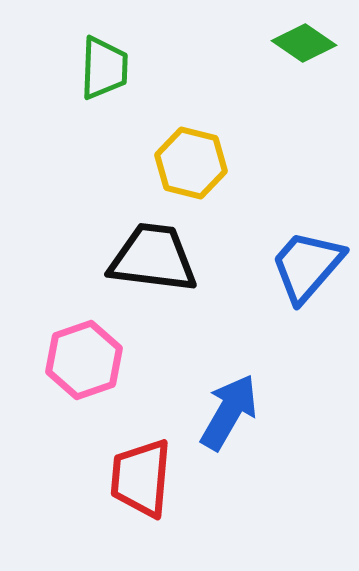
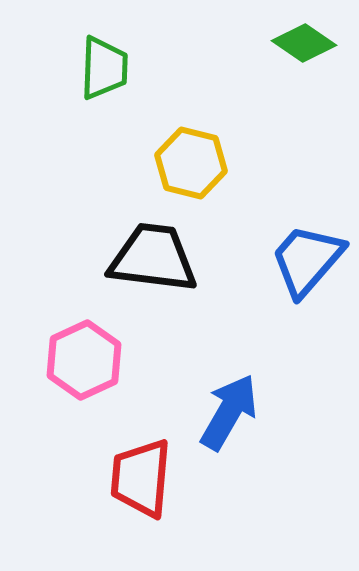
blue trapezoid: moved 6 px up
pink hexagon: rotated 6 degrees counterclockwise
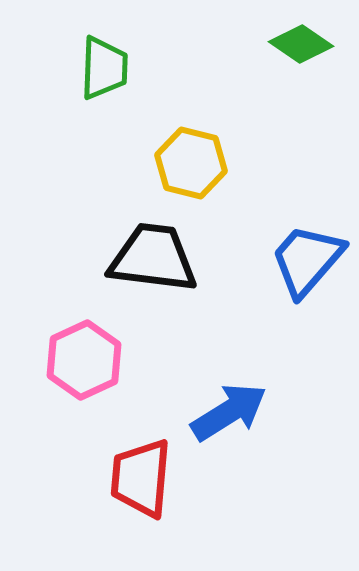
green diamond: moved 3 px left, 1 px down
blue arrow: rotated 28 degrees clockwise
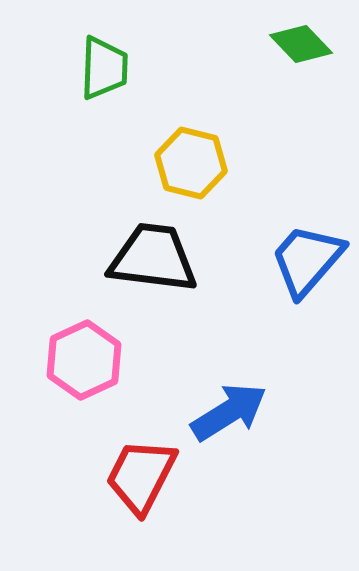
green diamond: rotated 12 degrees clockwise
red trapezoid: moved 2 px up; rotated 22 degrees clockwise
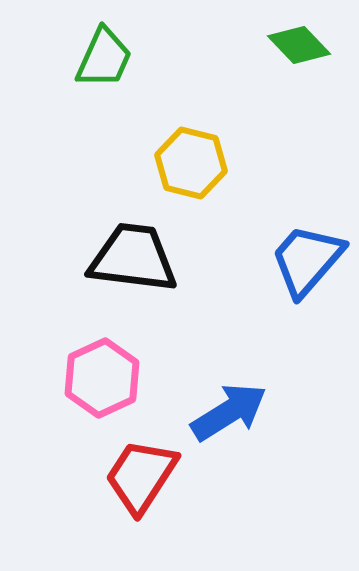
green diamond: moved 2 px left, 1 px down
green trapezoid: moved 10 px up; rotated 22 degrees clockwise
black trapezoid: moved 20 px left
pink hexagon: moved 18 px right, 18 px down
red trapezoid: rotated 6 degrees clockwise
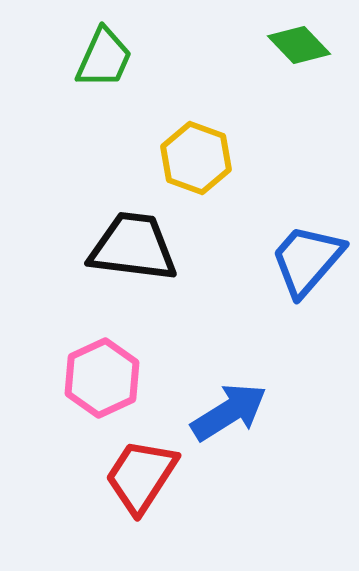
yellow hexagon: moved 5 px right, 5 px up; rotated 6 degrees clockwise
black trapezoid: moved 11 px up
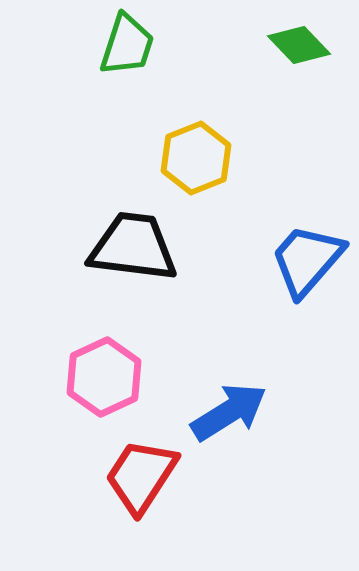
green trapezoid: moved 23 px right, 13 px up; rotated 6 degrees counterclockwise
yellow hexagon: rotated 18 degrees clockwise
pink hexagon: moved 2 px right, 1 px up
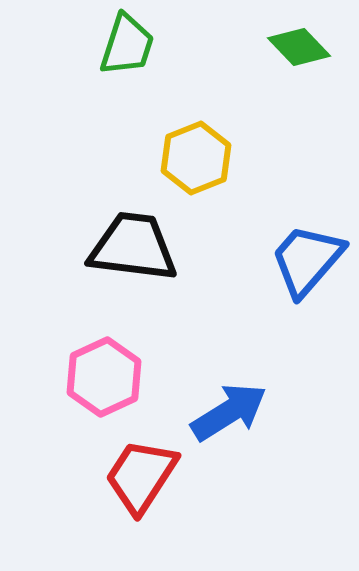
green diamond: moved 2 px down
